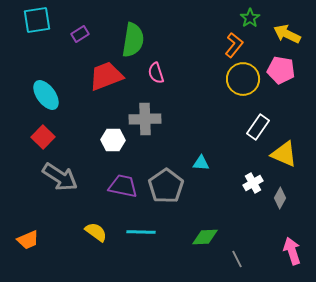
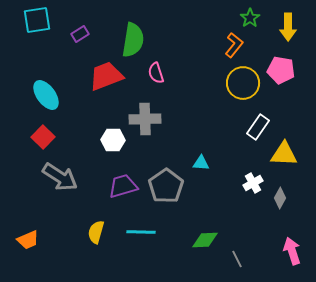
yellow arrow: moved 1 px right, 7 px up; rotated 116 degrees counterclockwise
yellow circle: moved 4 px down
yellow triangle: rotated 20 degrees counterclockwise
purple trapezoid: rotated 28 degrees counterclockwise
yellow semicircle: rotated 110 degrees counterclockwise
green diamond: moved 3 px down
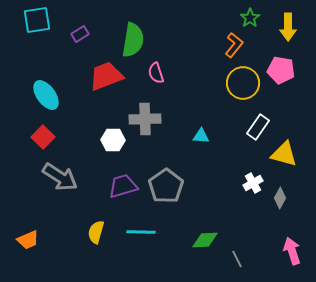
yellow triangle: rotated 12 degrees clockwise
cyan triangle: moved 27 px up
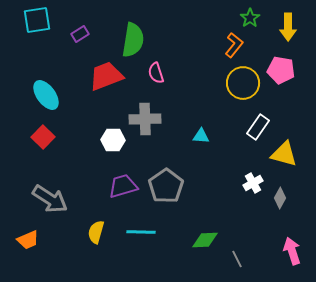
gray arrow: moved 10 px left, 22 px down
